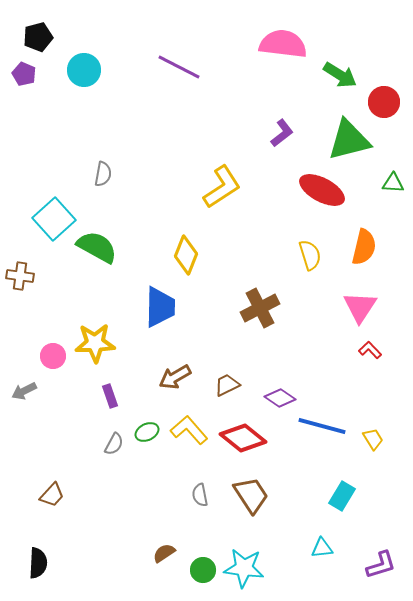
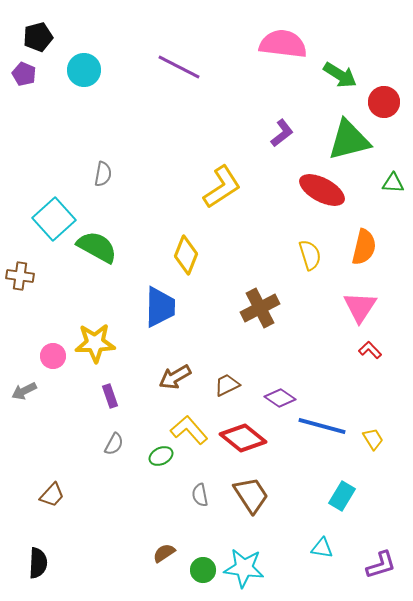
green ellipse at (147, 432): moved 14 px right, 24 px down
cyan triangle at (322, 548): rotated 15 degrees clockwise
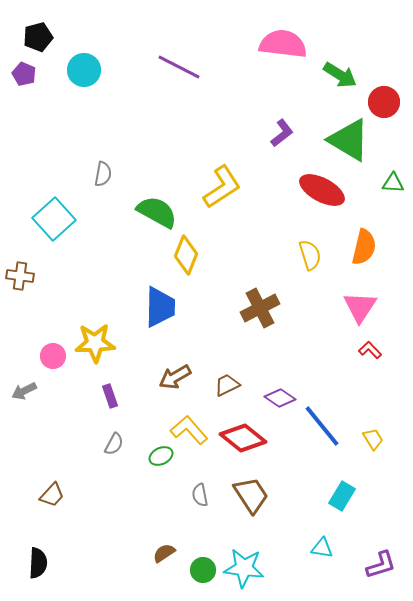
green triangle at (349, 140): rotated 45 degrees clockwise
green semicircle at (97, 247): moved 60 px right, 35 px up
blue line at (322, 426): rotated 36 degrees clockwise
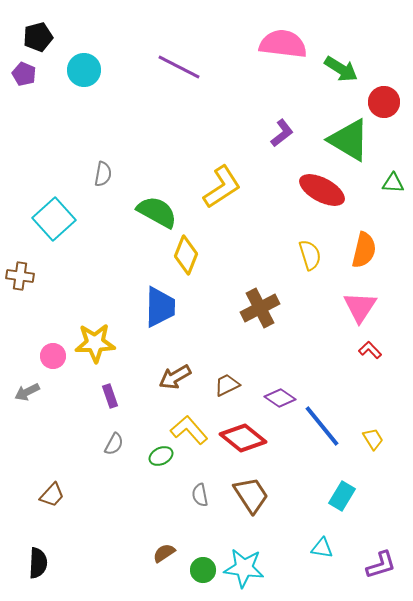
green arrow at (340, 75): moved 1 px right, 6 px up
orange semicircle at (364, 247): moved 3 px down
gray arrow at (24, 391): moved 3 px right, 1 px down
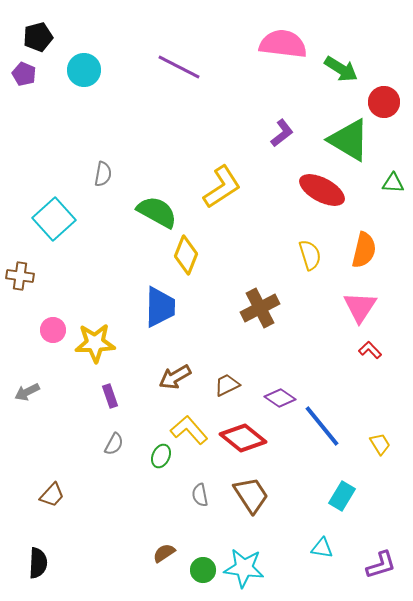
pink circle at (53, 356): moved 26 px up
yellow trapezoid at (373, 439): moved 7 px right, 5 px down
green ellipse at (161, 456): rotated 40 degrees counterclockwise
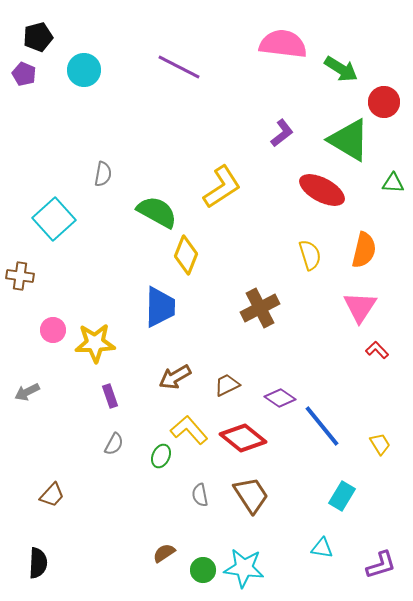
red L-shape at (370, 350): moved 7 px right
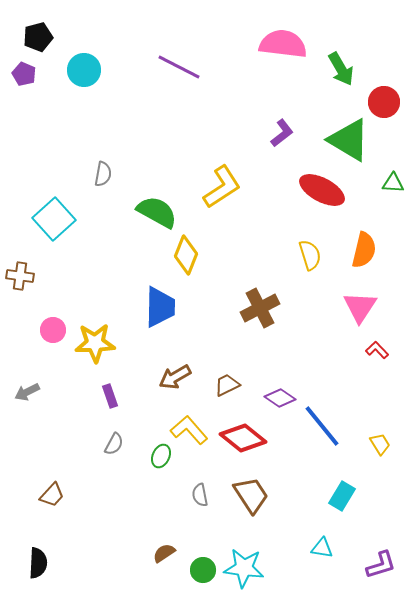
green arrow at (341, 69): rotated 28 degrees clockwise
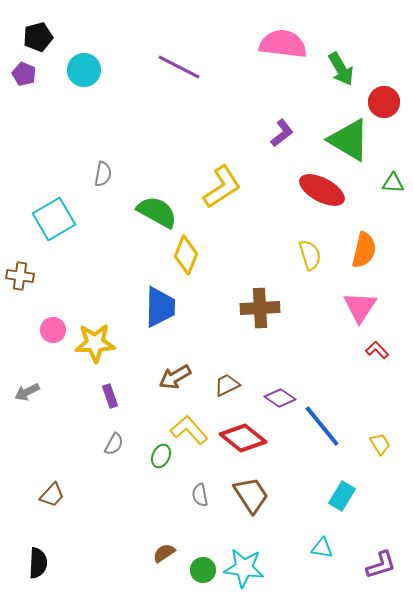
cyan square at (54, 219): rotated 12 degrees clockwise
brown cross at (260, 308): rotated 24 degrees clockwise
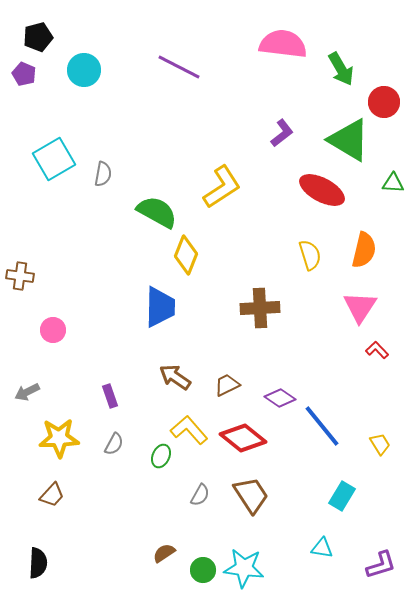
cyan square at (54, 219): moved 60 px up
yellow star at (95, 343): moved 36 px left, 95 px down
brown arrow at (175, 377): rotated 64 degrees clockwise
gray semicircle at (200, 495): rotated 140 degrees counterclockwise
